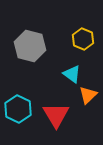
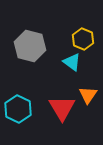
cyan triangle: moved 12 px up
orange triangle: rotated 12 degrees counterclockwise
red triangle: moved 6 px right, 7 px up
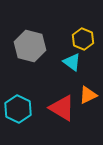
orange triangle: rotated 30 degrees clockwise
red triangle: rotated 28 degrees counterclockwise
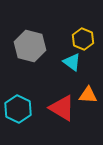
orange triangle: rotated 30 degrees clockwise
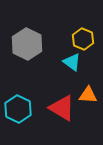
gray hexagon: moved 3 px left, 2 px up; rotated 12 degrees clockwise
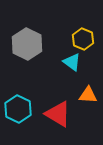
red triangle: moved 4 px left, 6 px down
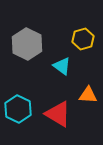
yellow hexagon: rotated 20 degrees clockwise
cyan triangle: moved 10 px left, 4 px down
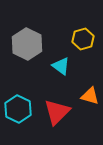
cyan triangle: moved 1 px left
orange triangle: moved 2 px right, 1 px down; rotated 12 degrees clockwise
red triangle: moved 1 px left, 2 px up; rotated 44 degrees clockwise
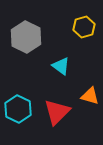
yellow hexagon: moved 1 px right, 12 px up
gray hexagon: moved 1 px left, 7 px up
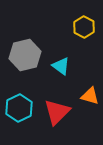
yellow hexagon: rotated 15 degrees counterclockwise
gray hexagon: moved 1 px left, 18 px down; rotated 20 degrees clockwise
cyan hexagon: moved 1 px right, 1 px up; rotated 8 degrees clockwise
